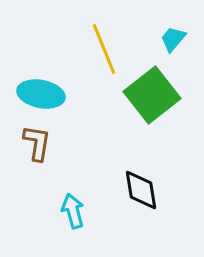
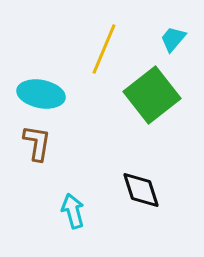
yellow line: rotated 45 degrees clockwise
black diamond: rotated 9 degrees counterclockwise
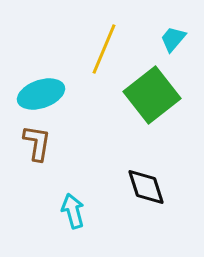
cyan ellipse: rotated 30 degrees counterclockwise
black diamond: moved 5 px right, 3 px up
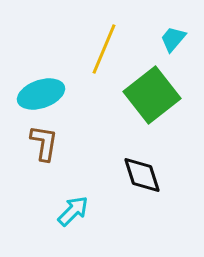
brown L-shape: moved 7 px right
black diamond: moved 4 px left, 12 px up
cyan arrow: rotated 60 degrees clockwise
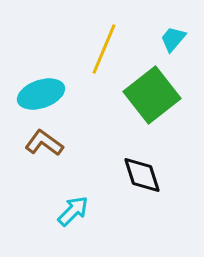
brown L-shape: rotated 63 degrees counterclockwise
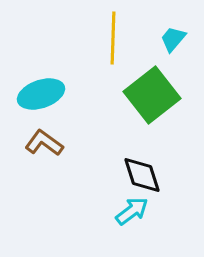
yellow line: moved 9 px right, 11 px up; rotated 21 degrees counterclockwise
cyan arrow: moved 59 px right; rotated 8 degrees clockwise
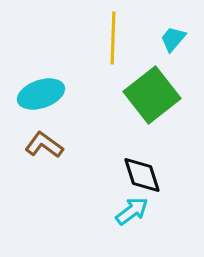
brown L-shape: moved 2 px down
